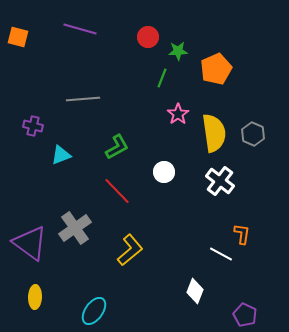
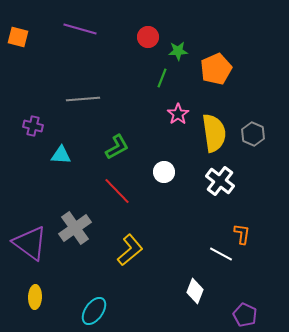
cyan triangle: rotated 25 degrees clockwise
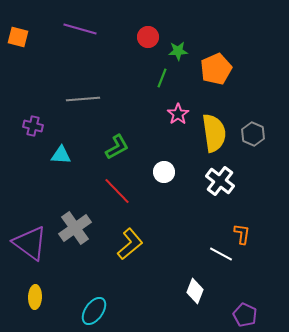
yellow L-shape: moved 6 px up
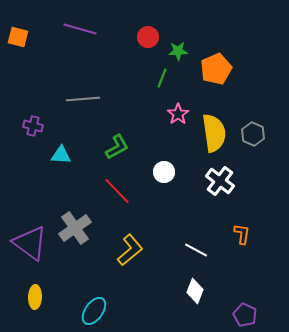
yellow L-shape: moved 6 px down
white line: moved 25 px left, 4 px up
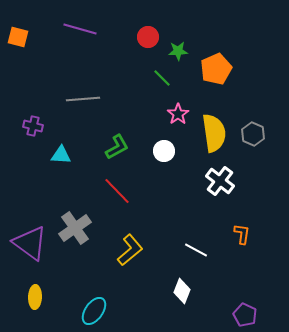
green line: rotated 66 degrees counterclockwise
white circle: moved 21 px up
white diamond: moved 13 px left
